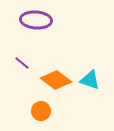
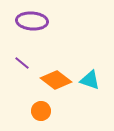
purple ellipse: moved 4 px left, 1 px down
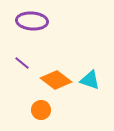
orange circle: moved 1 px up
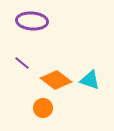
orange circle: moved 2 px right, 2 px up
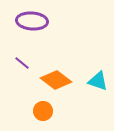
cyan triangle: moved 8 px right, 1 px down
orange circle: moved 3 px down
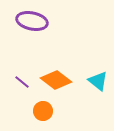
purple ellipse: rotated 8 degrees clockwise
purple line: moved 19 px down
cyan triangle: rotated 20 degrees clockwise
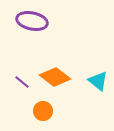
orange diamond: moved 1 px left, 3 px up
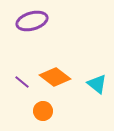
purple ellipse: rotated 28 degrees counterclockwise
cyan triangle: moved 1 px left, 3 px down
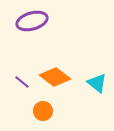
cyan triangle: moved 1 px up
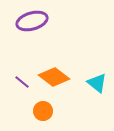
orange diamond: moved 1 px left
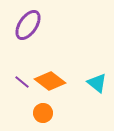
purple ellipse: moved 4 px left, 4 px down; rotated 40 degrees counterclockwise
orange diamond: moved 4 px left, 4 px down
orange circle: moved 2 px down
